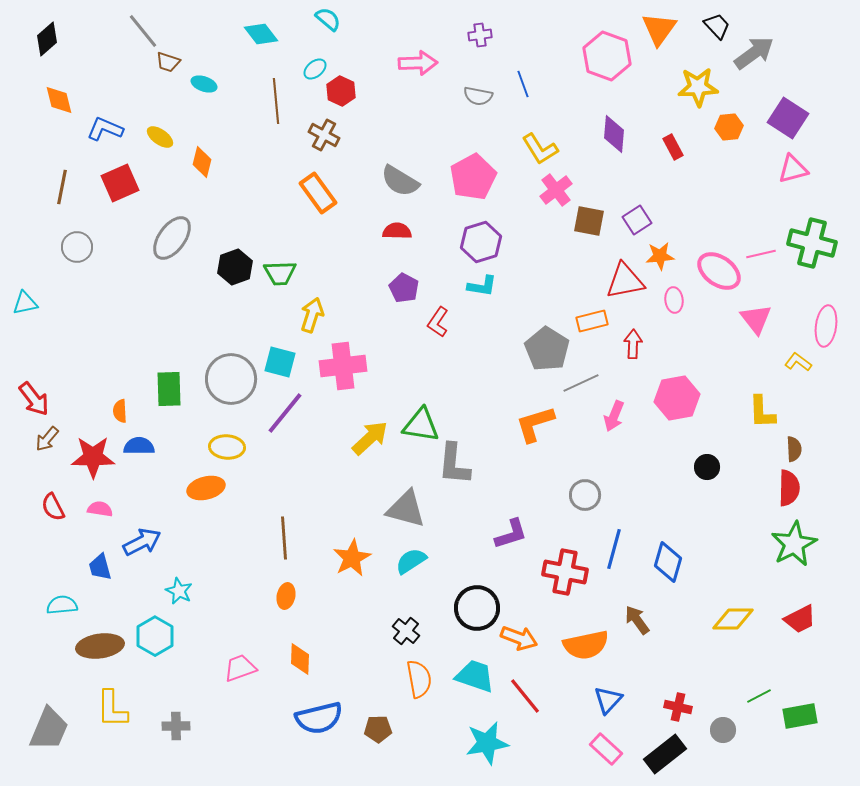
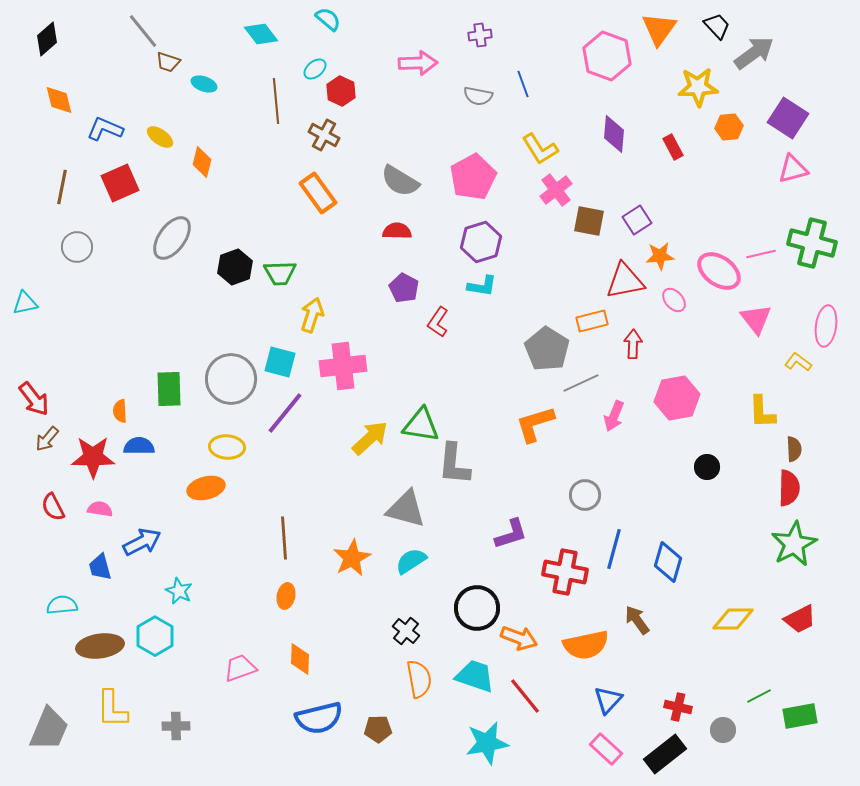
pink ellipse at (674, 300): rotated 35 degrees counterclockwise
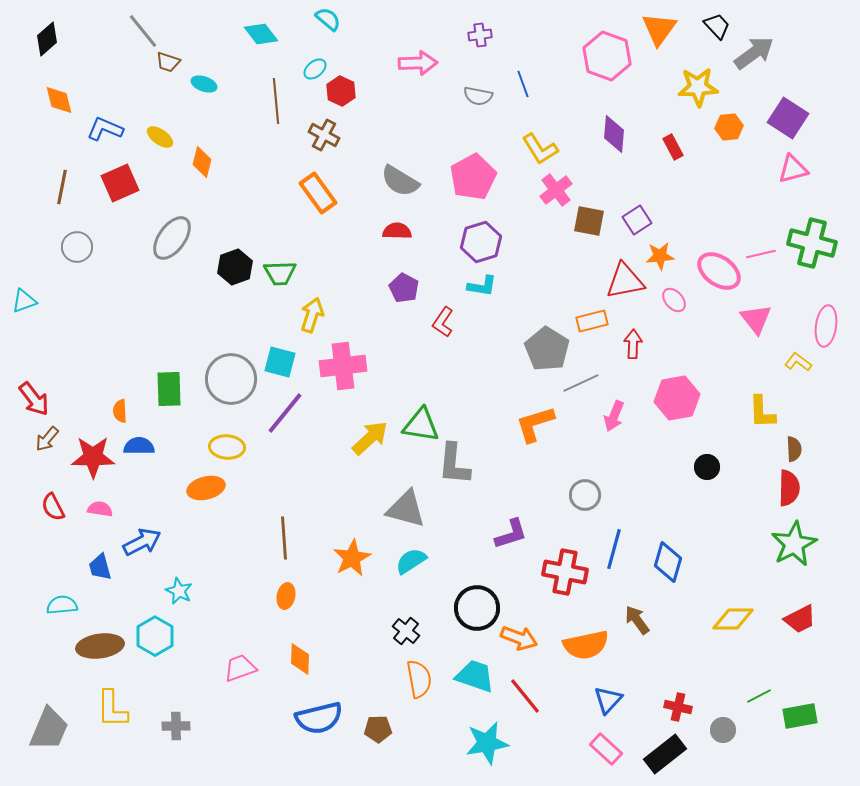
cyan triangle at (25, 303): moved 1 px left, 2 px up; rotated 8 degrees counterclockwise
red L-shape at (438, 322): moved 5 px right
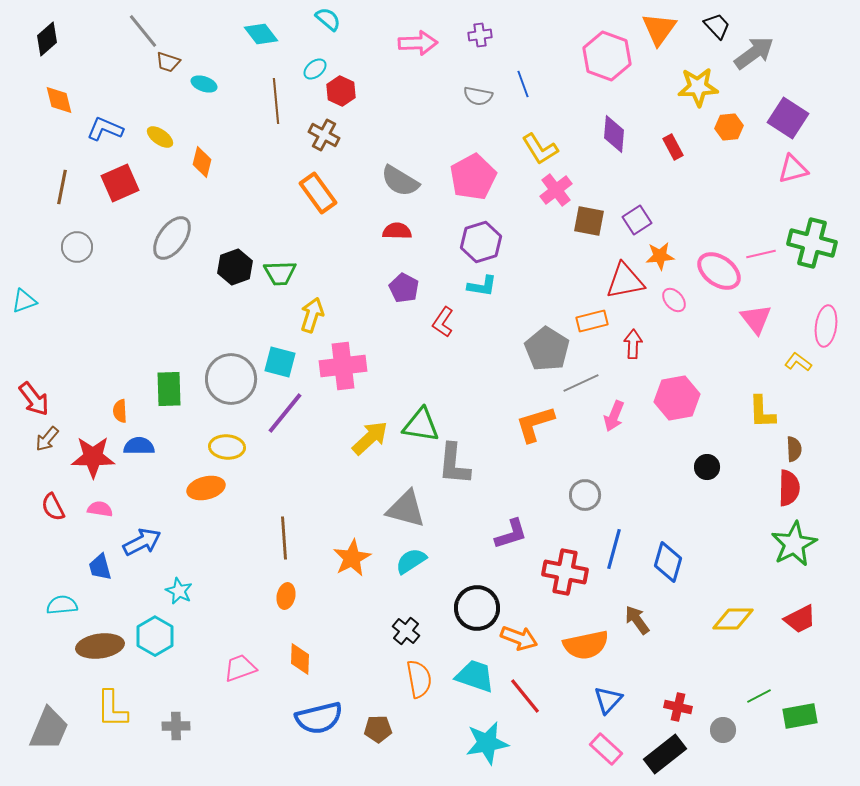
pink arrow at (418, 63): moved 20 px up
